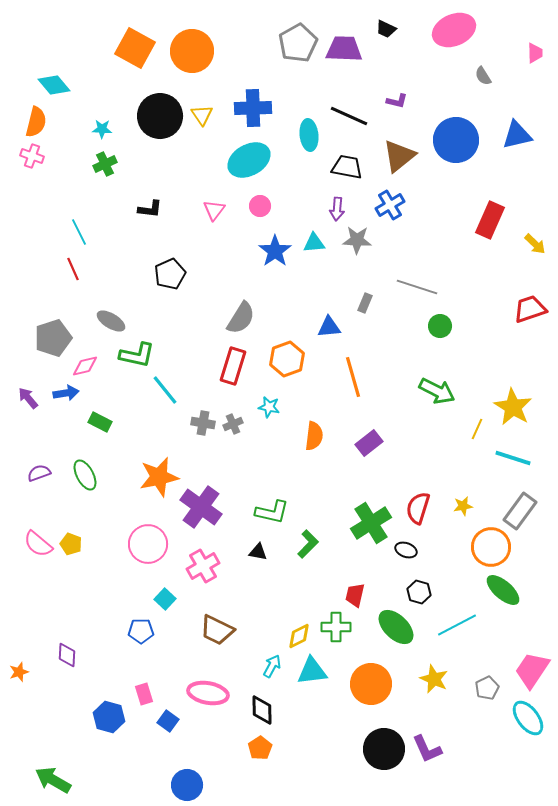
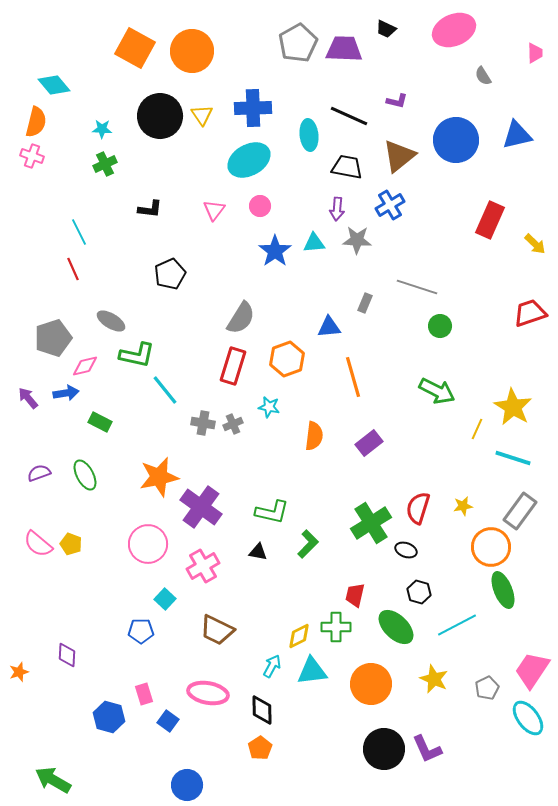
red trapezoid at (530, 309): moved 4 px down
green ellipse at (503, 590): rotated 27 degrees clockwise
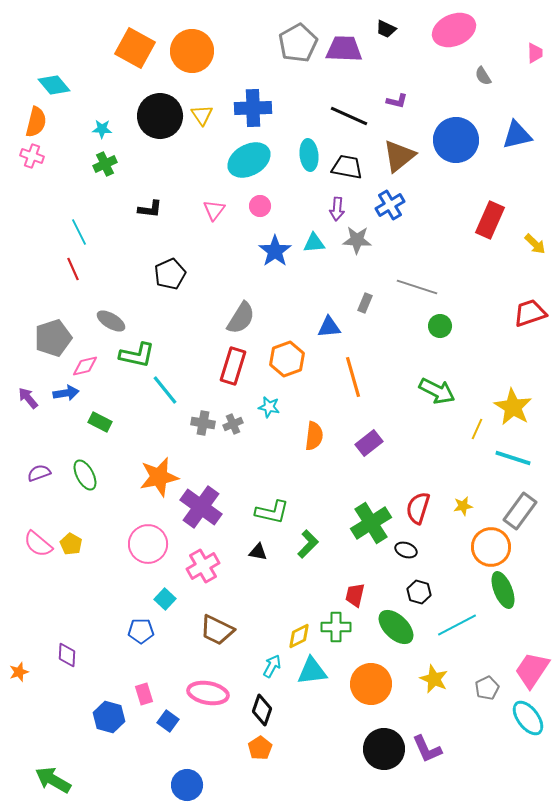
cyan ellipse at (309, 135): moved 20 px down
yellow pentagon at (71, 544): rotated 10 degrees clockwise
black diamond at (262, 710): rotated 20 degrees clockwise
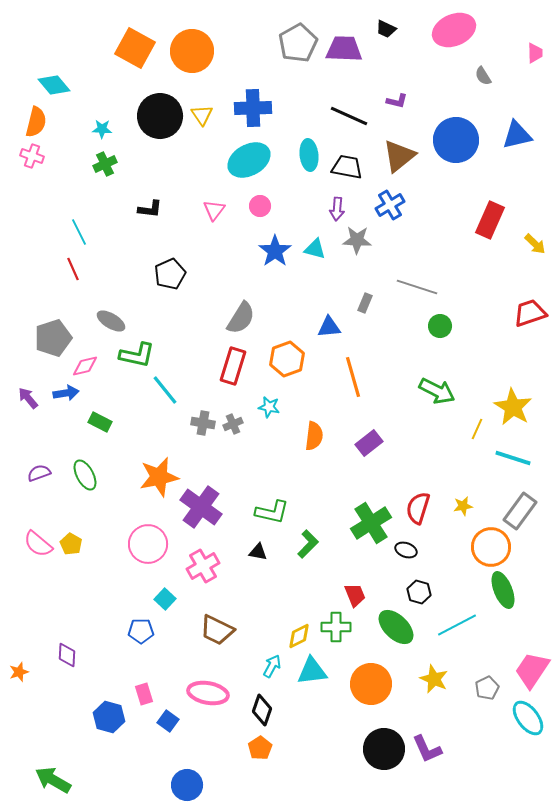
cyan triangle at (314, 243): moved 1 px right, 6 px down; rotated 20 degrees clockwise
red trapezoid at (355, 595): rotated 145 degrees clockwise
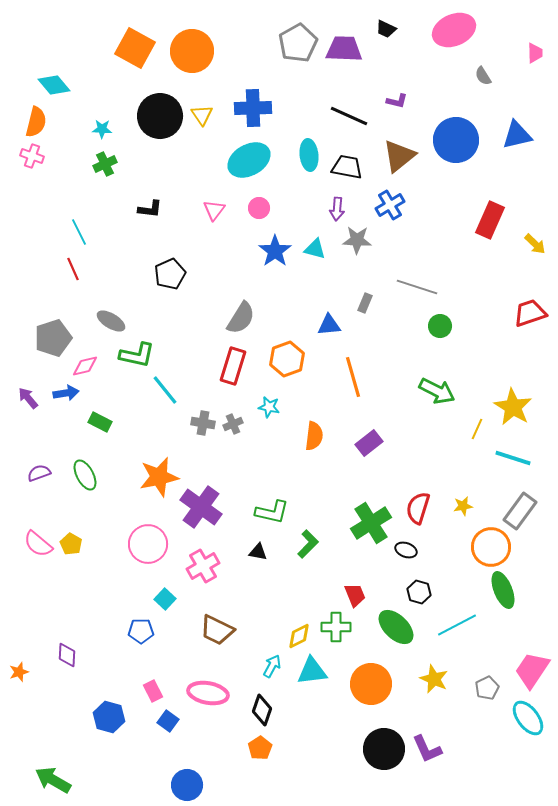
pink circle at (260, 206): moved 1 px left, 2 px down
blue triangle at (329, 327): moved 2 px up
pink rectangle at (144, 694): moved 9 px right, 3 px up; rotated 10 degrees counterclockwise
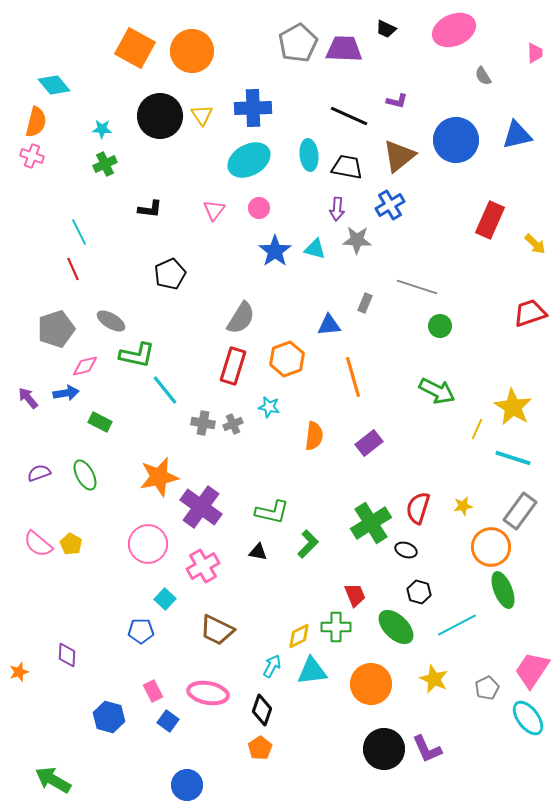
gray pentagon at (53, 338): moved 3 px right, 9 px up
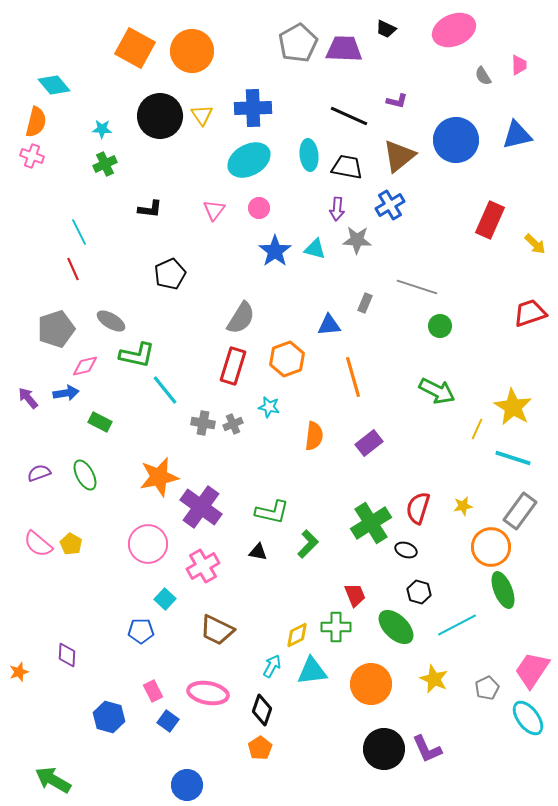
pink trapezoid at (535, 53): moved 16 px left, 12 px down
yellow diamond at (299, 636): moved 2 px left, 1 px up
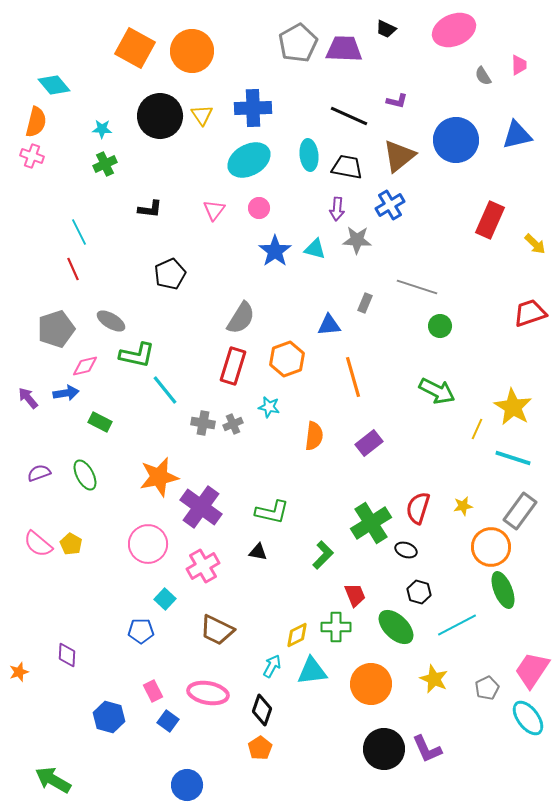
green L-shape at (308, 544): moved 15 px right, 11 px down
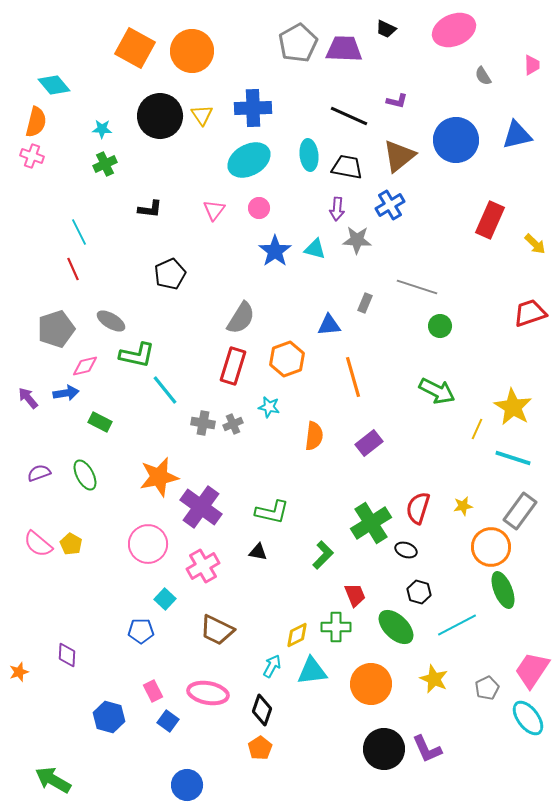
pink trapezoid at (519, 65): moved 13 px right
